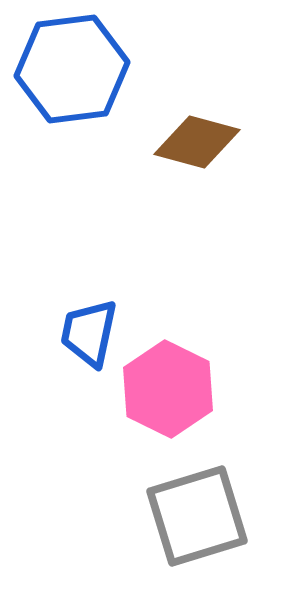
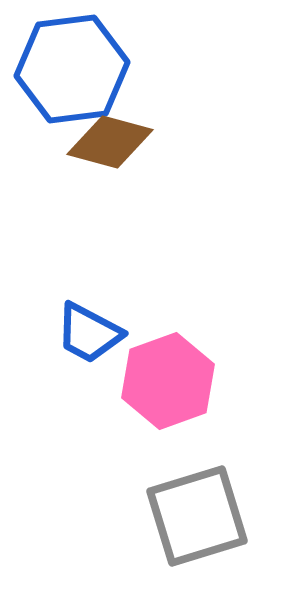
brown diamond: moved 87 px left
blue trapezoid: rotated 74 degrees counterclockwise
pink hexagon: moved 8 px up; rotated 14 degrees clockwise
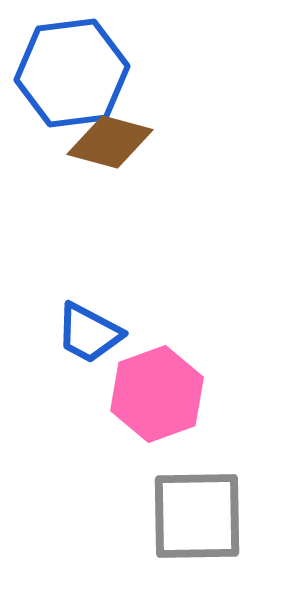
blue hexagon: moved 4 px down
pink hexagon: moved 11 px left, 13 px down
gray square: rotated 16 degrees clockwise
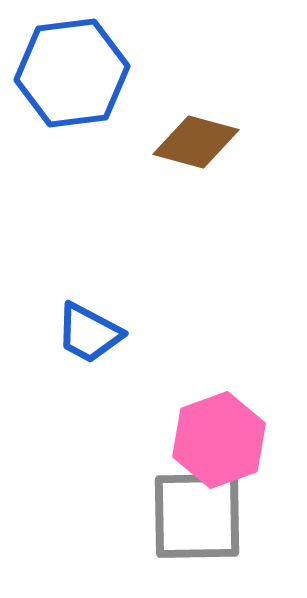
brown diamond: moved 86 px right
pink hexagon: moved 62 px right, 46 px down
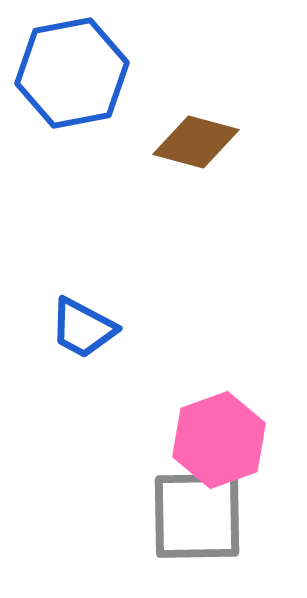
blue hexagon: rotated 4 degrees counterclockwise
blue trapezoid: moved 6 px left, 5 px up
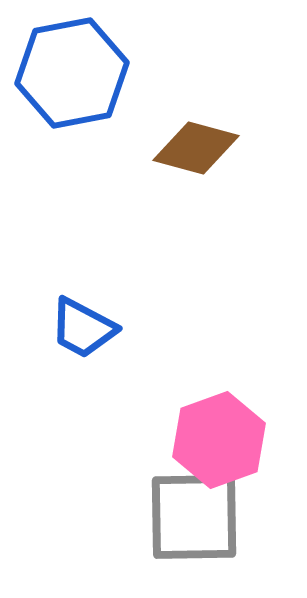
brown diamond: moved 6 px down
gray square: moved 3 px left, 1 px down
